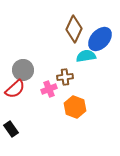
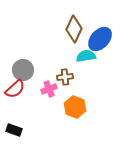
black rectangle: moved 3 px right, 1 px down; rotated 35 degrees counterclockwise
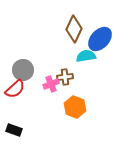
pink cross: moved 2 px right, 5 px up
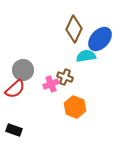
brown cross: rotated 28 degrees clockwise
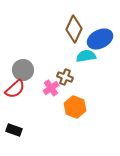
blue ellipse: rotated 20 degrees clockwise
pink cross: moved 4 px down; rotated 14 degrees counterclockwise
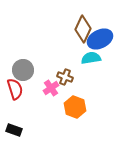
brown diamond: moved 9 px right
cyan semicircle: moved 5 px right, 2 px down
red semicircle: rotated 65 degrees counterclockwise
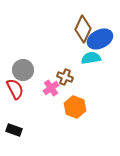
red semicircle: rotated 10 degrees counterclockwise
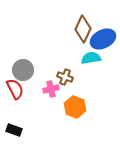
blue ellipse: moved 3 px right
pink cross: moved 1 px down; rotated 21 degrees clockwise
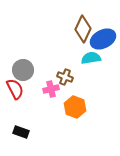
black rectangle: moved 7 px right, 2 px down
